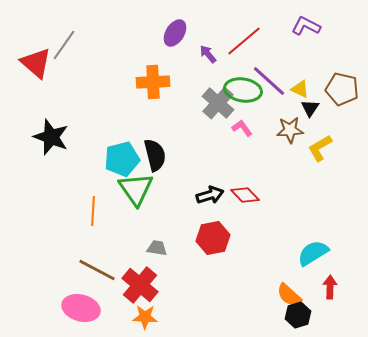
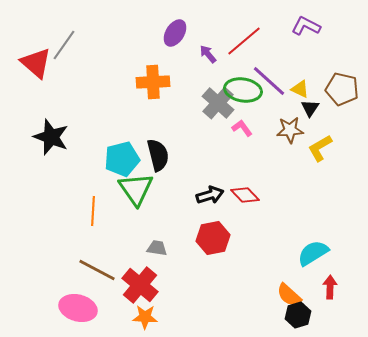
black semicircle: moved 3 px right
pink ellipse: moved 3 px left
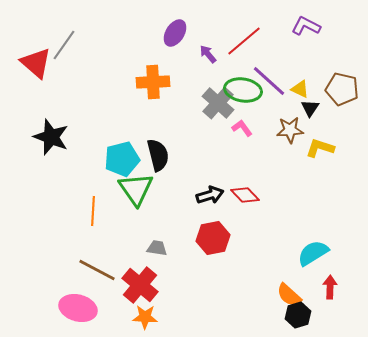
yellow L-shape: rotated 48 degrees clockwise
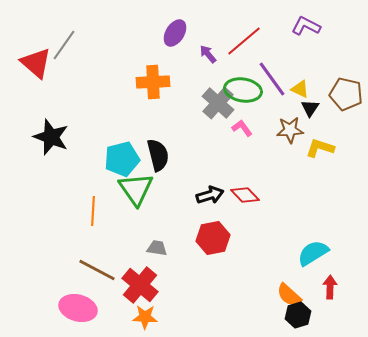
purple line: moved 3 px right, 2 px up; rotated 12 degrees clockwise
brown pentagon: moved 4 px right, 5 px down
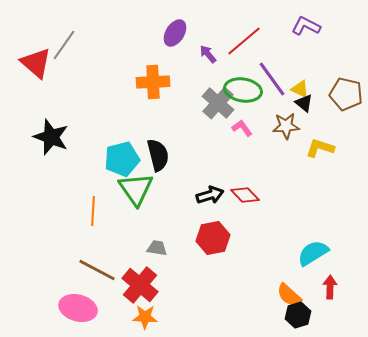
black triangle: moved 6 px left, 5 px up; rotated 24 degrees counterclockwise
brown star: moved 4 px left, 4 px up
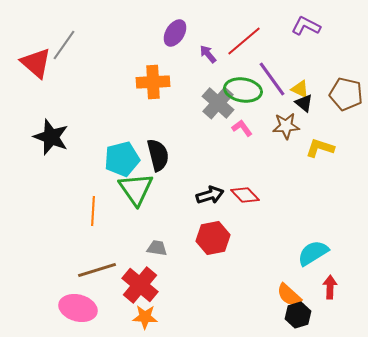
brown line: rotated 45 degrees counterclockwise
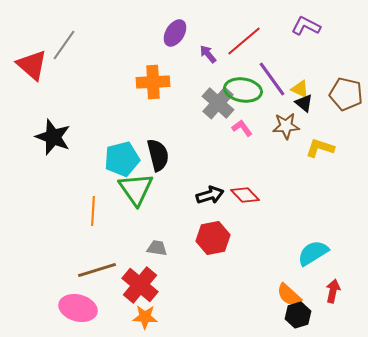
red triangle: moved 4 px left, 2 px down
black star: moved 2 px right
red arrow: moved 3 px right, 4 px down; rotated 10 degrees clockwise
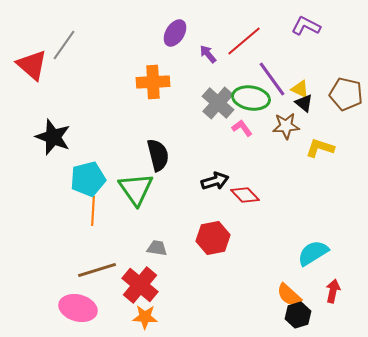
green ellipse: moved 8 px right, 8 px down
cyan pentagon: moved 34 px left, 20 px down
black arrow: moved 5 px right, 14 px up
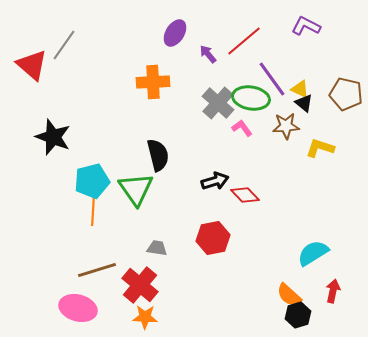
cyan pentagon: moved 4 px right, 2 px down
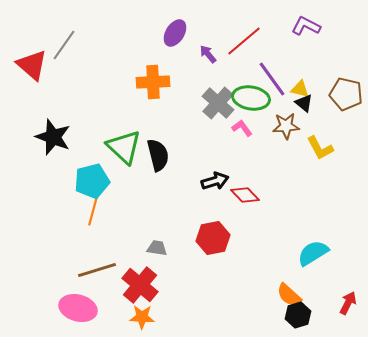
yellow triangle: rotated 12 degrees counterclockwise
yellow L-shape: rotated 136 degrees counterclockwise
green triangle: moved 12 px left, 42 px up; rotated 12 degrees counterclockwise
orange line: rotated 12 degrees clockwise
red arrow: moved 15 px right, 12 px down; rotated 15 degrees clockwise
orange star: moved 3 px left
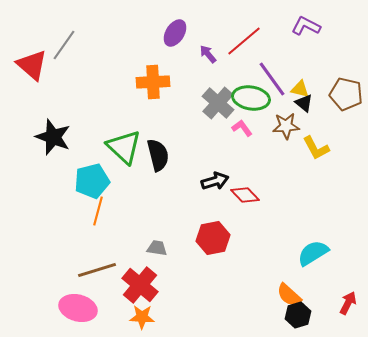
yellow L-shape: moved 4 px left
orange line: moved 5 px right
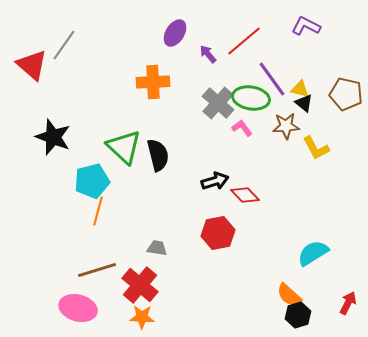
red hexagon: moved 5 px right, 5 px up
